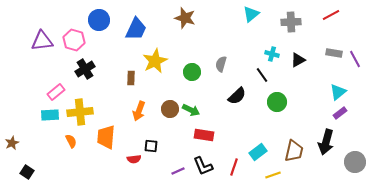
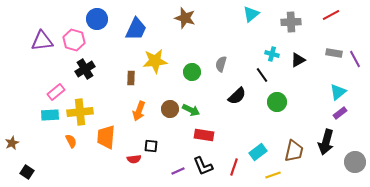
blue circle at (99, 20): moved 2 px left, 1 px up
yellow star at (155, 61): rotated 20 degrees clockwise
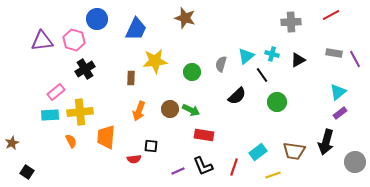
cyan triangle at (251, 14): moved 5 px left, 42 px down
brown trapezoid at (294, 151): rotated 85 degrees clockwise
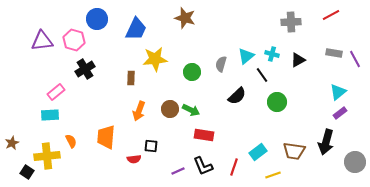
yellow star at (155, 61): moved 2 px up
yellow cross at (80, 112): moved 33 px left, 44 px down
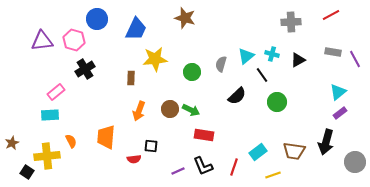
gray rectangle at (334, 53): moved 1 px left, 1 px up
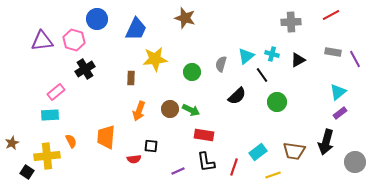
black L-shape at (203, 166): moved 3 px right, 4 px up; rotated 15 degrees clockwise
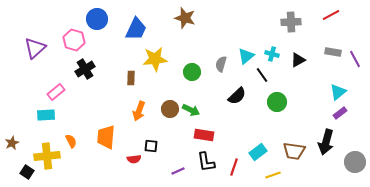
purple triangle at (42, 41): moved 7 px left, 7 px down; rotated 35 degrees counterclockwise
cyan rectangle at (50, 115): moved 4 px left
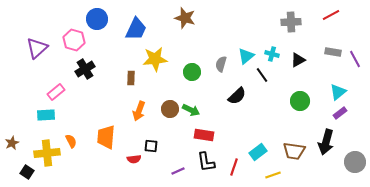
purple triangle at (35, 48): moved 2 px right
green circle at (277, 102): moved 23 px right, 1 px up
yellow cross at (47, 156): moved 3 px up
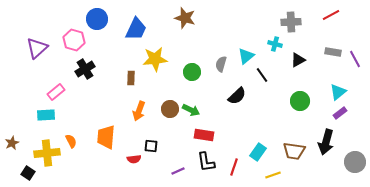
cyan cross at (272, 54): moved 3 px right, 10 px up
cyan rectangle at (258, 152): rotated 18 degrees counterclockwise
black square at (27, 172): moved 1 px right, 1 px down
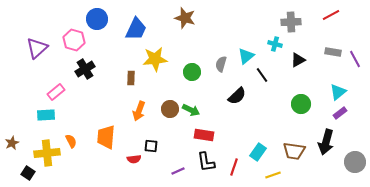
green circle at (300, 101): moved 1 px right, 3 px down
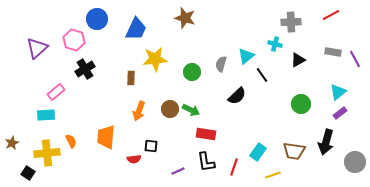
red rectangle at (204, 135): moved 2 px right, 1 px up
